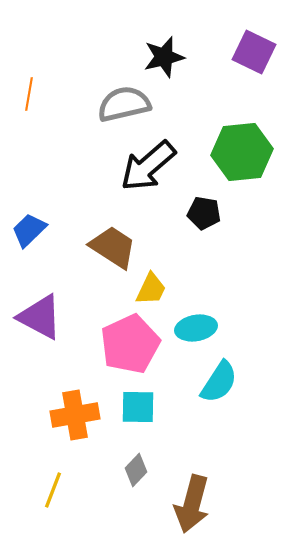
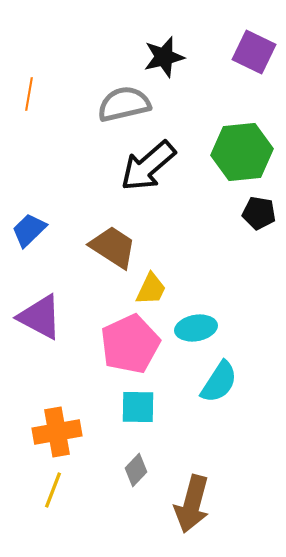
black pentagon: moved 55 px right
orange cross: moved 18 px left, 17 px down
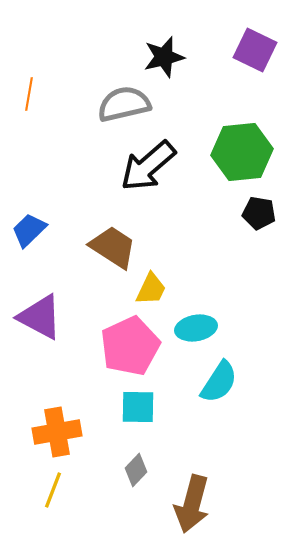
purple square: moved 1 px right, 2 px up
pink pentagon: moved 2 px down
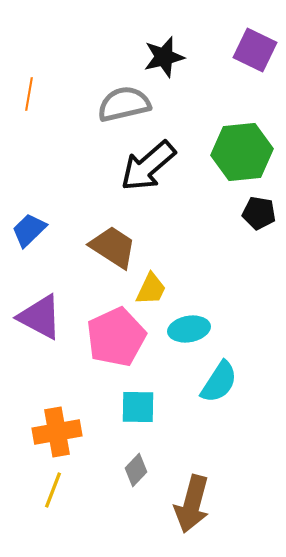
cyan ellipse: moved 7 px left, 1 px down
pink pentagon: moved 14 px left, 9 px up
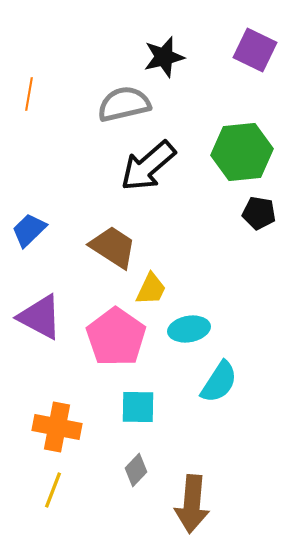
pink pentagon: rotated 12 degrees counterclockwise
orange cross: moved 5 px up; rotated 21 degrees clockwise
brown arrow: rotated 10 degrees counterclockwise
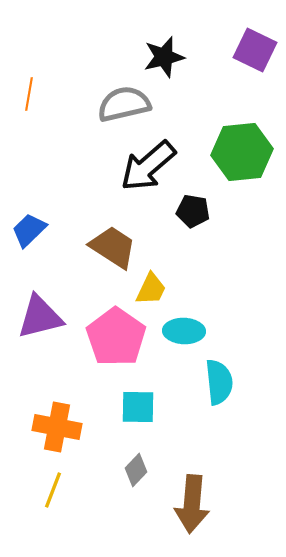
black pentagon: moved 66 px left, 2 px up
purple triangle: rotated 42 degrees counterclockwise
cyan ellipse: moved 5 px left, 2 px down; rotated 12 degrees clockwise
cyan semicircle: rotated 39 degrees counterclockwise
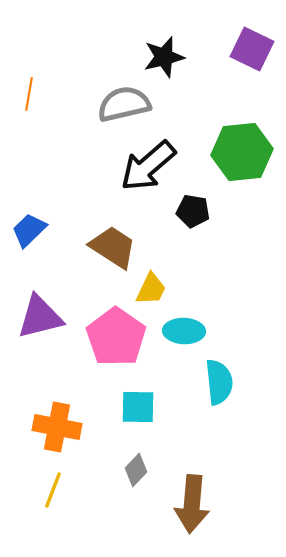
purple square: moved 3 px left, 1 px up
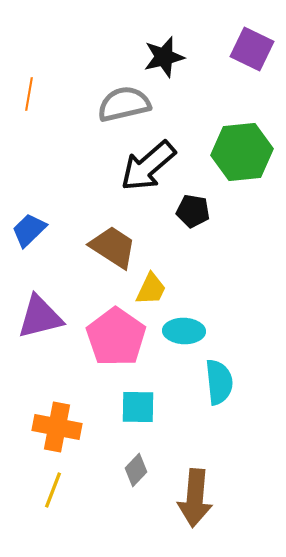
brown arrow: moved 3 px right, 6 px up
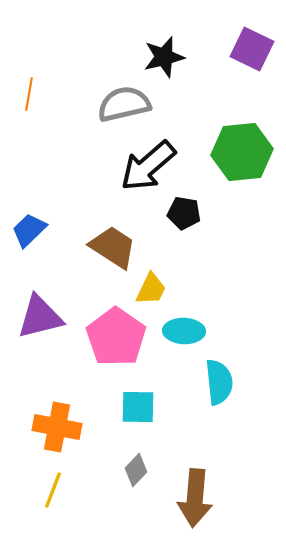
black pentagon: moved 9 px left, 2 px down
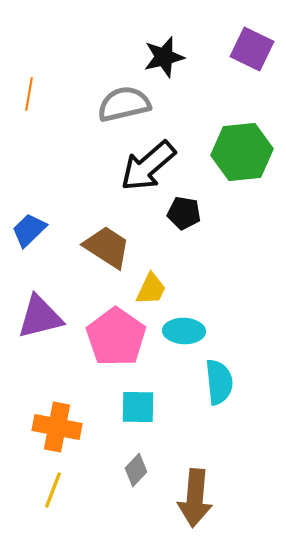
brown trapezoid: moved 6 px left
